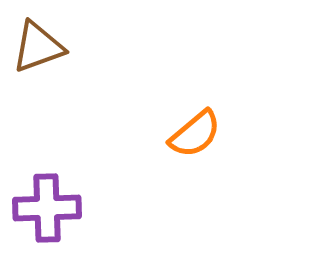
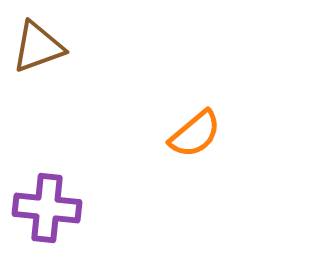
purple cross: rotated 8 degrees clockwise
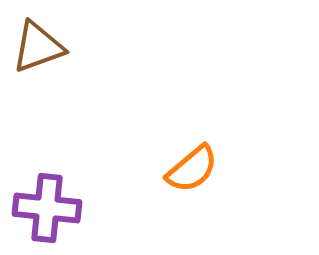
orange semicircle: moved 3 px left, 35 px down
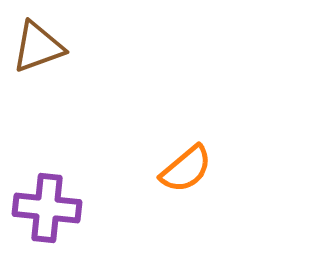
orange semicircle: moved 6 px left
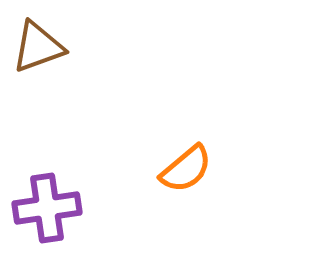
purple cross: rotated 14 degrees counterclockwise
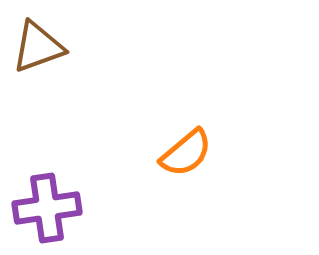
orange semicircle: moved 16 px up
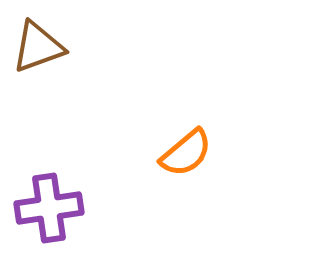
purple cross: moved 2 px right
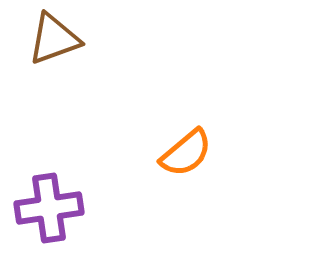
brown triangle: moved 16 px right, 8 px up
